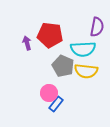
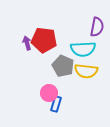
red pentagon: moved 6 px left, 5 px down
blue rectangle: rotated 21 degrees counterclockwise
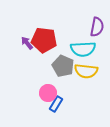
purple arrow: rotated 24 degrees counterclockwise
pink circle: moved 1 px left
blue rectangle: rotated 14 degrees clockwise
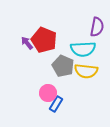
red pentagon: rotated 15 degrees clockwise
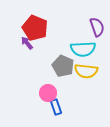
purple semicircle: rotated 30 degrees counterclockwise
red pentagon: moved 9 px left, 12 px up
blue rectangle: moved 3 px down; rotated 49 degrees counterclockwise
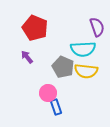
purple arrow: moved 14 px down
gray pentagon: moved 1 px down
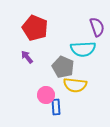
yellow semicircle: moved 11 px left, 14 px down
pink circle: moved 2 px left, 2 px down
blue rectangle: rotated 14 degrees clockwise
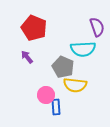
red pentagon: moved 1 px left
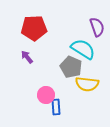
red pentagon: rotated 25 degrees counterclockwise
cyan semicircle: rotated 145 degrees counterclockwise
gray pentagon: moved 8 px right
yellow semicircle: moved 12 px right, 1 px up
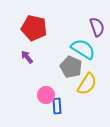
red pentagon: rotated 15 degrees clockwise
yellow semicircle: rotated 65 degrees counterclockwise
blue rectangle: moved 1 px right, 1 px up
